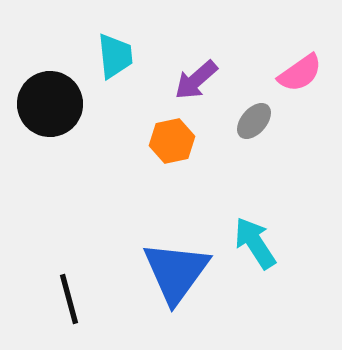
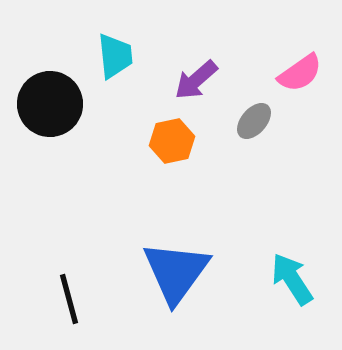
cyan arrow: moved 37 px right, 36 px down
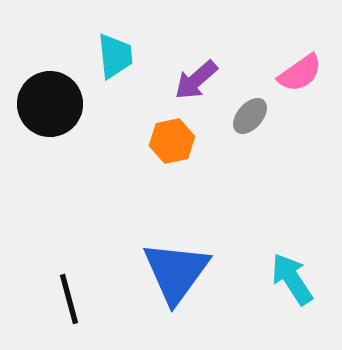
gray ellipse: moved 4 px left, 5 px up
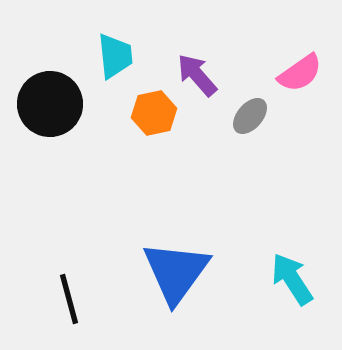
purple arrow: moved 1 px right, 5 px up; rotated 90 degrees clockwise
orange hexagon: moved 18 px left, 28 px up
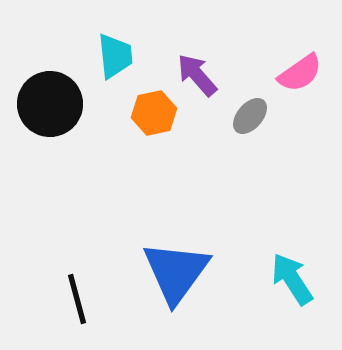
black line: moved 8 px right
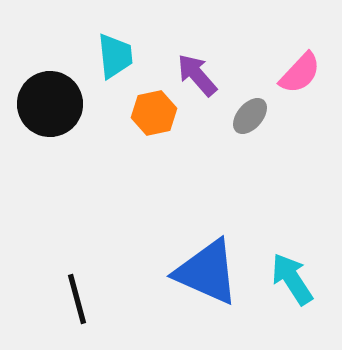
pink semicircle: rotated 12 degrees counterclockwise
blue triangle: moved 31 px right; rotated 42 degrees counterclockwise
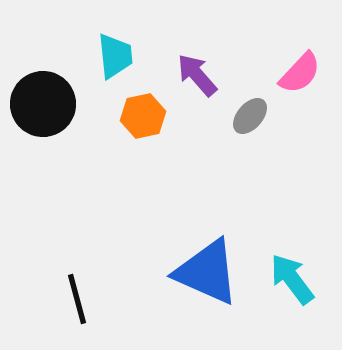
black circle: moved 7 px left
orange hexagon: moved 11 px left, 3 px down
cyan arrow: rotated 4 degrees counterclockwise
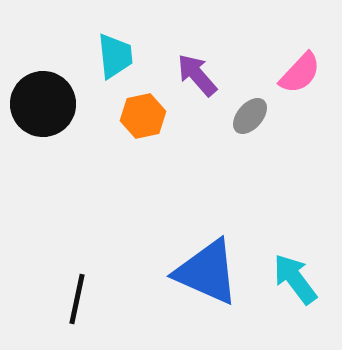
cyan arrow: moved 3 px right
black line: rotated 27 degrees clockwise
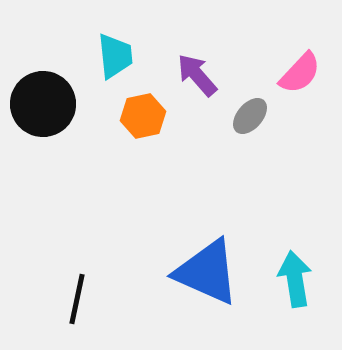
cyan arrow: rotated 28 degrees clockwise
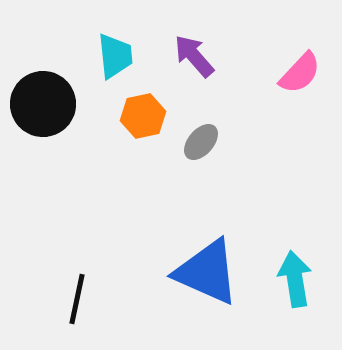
purple arrow: moved 3 px left, 19 px up
gray ellipse: moved 49 px left, 26 px down
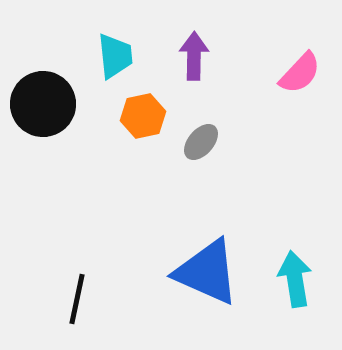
purple arrow: rotated 42 degrees clockwise
